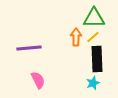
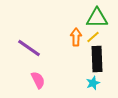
green triangle: moved 3 px right
purple line: rotated 40 degrees clockwise
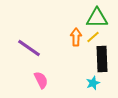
black rectangle: moved 5 px right
pink semicircle: moved 3 px right
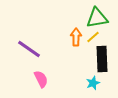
green triangle: rotated 10 degrees counterclockwise
purple line: moved 1 px down
pink semicircle: moved 1 px up
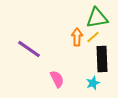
orange arrow: moved 1 px right
pink semicircle: moved 16 px right
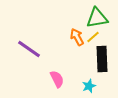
orange arrow: rotated 30 degrees counterclockwise
cyan star: moved 4 px left, 3 px down
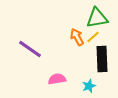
purple line: moved 1 px right
pink semicircle: rotated 72 degrees counterclockwise
